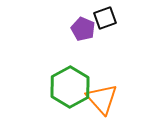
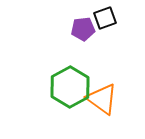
purple pentagon: rotated 30 degrees counterclockwise
orange triangle: rotated 12 degrees counterclockwise
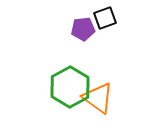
orange triangle: moved 4 px left, 1 px up
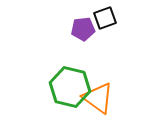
green hexagon: rotated 18 degrees counterclockwise
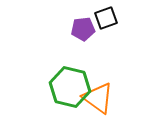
black square: moved 1 px right
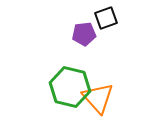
purple pentagon: moved 1 px right, 5 px down
orange triangle: rotated 12 degrees clockwise
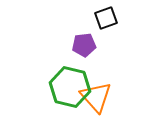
purple pentagon: moved 11 px down
orange triangle: moved 2 px left, 1 px up
